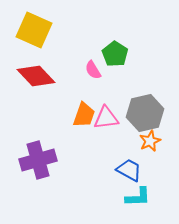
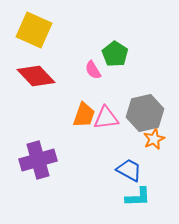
orange star: moved 4 px right, 2 px up
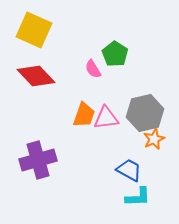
pink semicircle: moved 1 px up
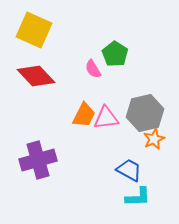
orange trapezoid: rotated 8 degrees clockwise
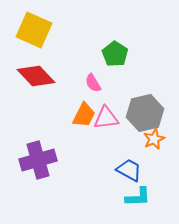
pink semicircle: moved 14 px down
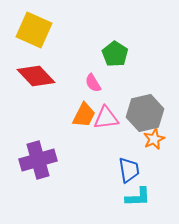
blue trapezoid: rotated 52 degrees clockwise
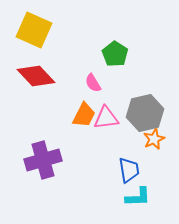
purple cross: moved 5 px right
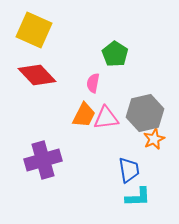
red diamond: moved 1 px right, 1 px up
pink semicircle: rotated 42 degrees clockwise
